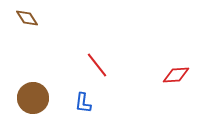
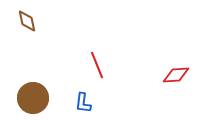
brown diamond: moved 3 px down; rotated 20 degrees clockwise
red line: rotated 16 degrees clockwise
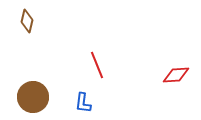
brown diamond: rotated 25 degrees clockwise
brown circle: moved 1 px up
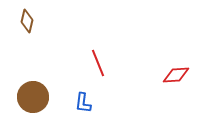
red line: moved 1 px right, 2 px up
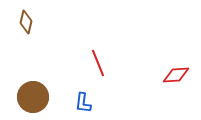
brown diamond: moved 1 px left, 1 px down
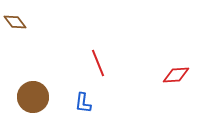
brown diamond: moved 11 px left; rotated 50 degrees counterclockwise
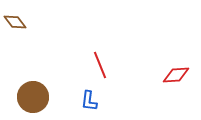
red line: moved 2 px right, 2 px down
blue L-shape: moved 6 px right, 2 px up
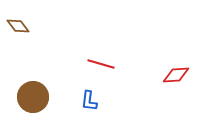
brown diamond: moved 3 px right, 4 px down
red line: moved 1 px right, 1 px up; rotated 52 degrees counterclockwise
